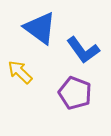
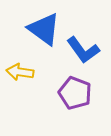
blue triangle: moved 4 px right, 1 px down
yellow arrow: rotated 36 degrees counterclockwise
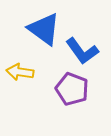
blue L-shape: moved 1 px left, 1 px down
purple pentagon: moved 3 px left, 4 px up
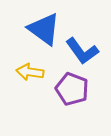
yellow arrow: moved 10 px right
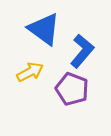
blue L-shape: rotated 104 degrees counterclockwise
yellow arrow: rotated 144 degrees clockwise
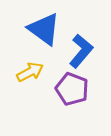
blue L-shape: moved 1 px left
